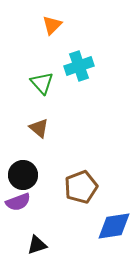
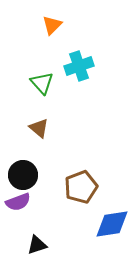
blue diamond: moved 2 px left, 2 px up
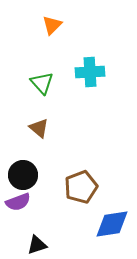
cyan cross: moved 11 px right, 6 px down; rotated 16 degrees clockwise
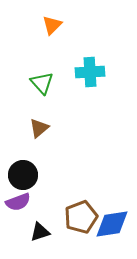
brown triangle: rotated 40 degrees clockwise
brown pentagon: moved 30 px down
black triangle: moved 3 px right, 13 px up
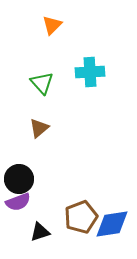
black circle: moved 4 px left, 4 px down
